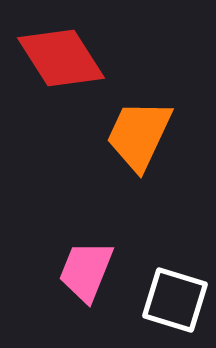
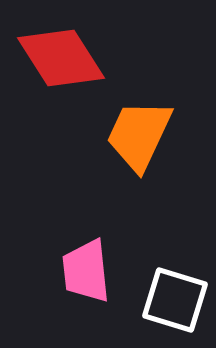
pink trapezoid: rotated 28 degrees counterclockwise
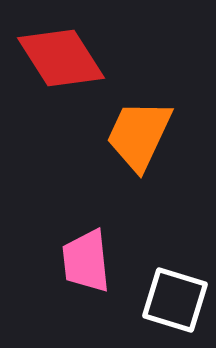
pink trapezoid: moved 10 px up
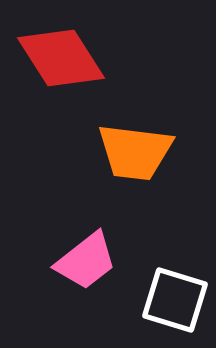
orange trapezoid: moved 4 px left, 17 px down; rotated 108 degrees counterclockwise
pink trapezoid: rotated 122 degrees counterclockwise
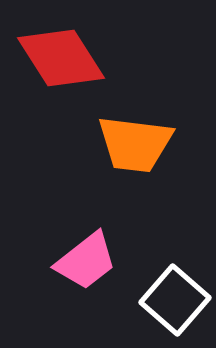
orange trapezoid: moved 8 px up
white square: rotated 24 degrees clockwise
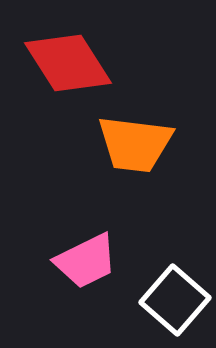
red diamond: moved 7 px right, 5 px down
pink trapezoid: rotated 12 degrees clockwise
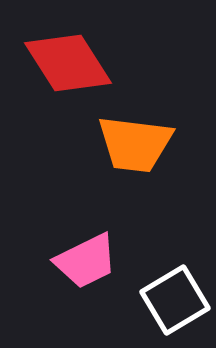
white square: rotated 18 degrees clockwise
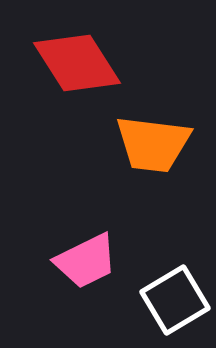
red diamond: moved 9 px right
orange trapezoid: moved 18 px right
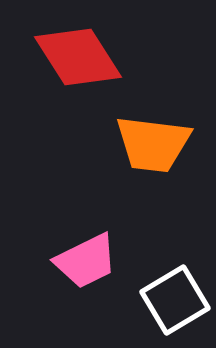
red diamond: moved 1 px right, 6 px up
